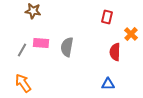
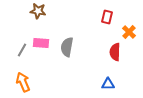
brown star: moved 5 px right
orange cross: moved 2 px left, 2 px up
orange arrow: moved 1 px up; rotated 12 degrees clockwise
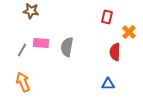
brown star: moved 7 px left
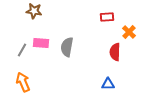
brown star: moved 3 px right
red rectangle: rotated 72 degrees clockwise
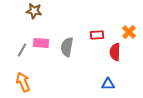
red rectangle: moved 10 px left, 18 px down
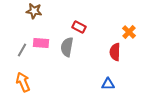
red rectangle: moved 18 px left, 8 px up; rotated 32 degrees clockwise
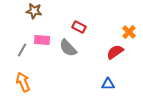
pink rectangle: moved 1 px right, 3 px up
gray semicircle: moved 1 px right, 1 px down; rotated 54 degrees counterclockwise
red semicircle: rotated 54 degrees clockwise
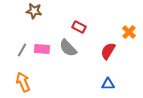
pink rectangle: moved 9 px down
red semicircle: moved 7 px left, 1 px up; rotated 24 degrees counterclockwise
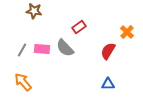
red rectangle: rotated 64 degrees counterclockwise
orange cross: moved 2 px left
gray semicircle: moved 3 px left
orange arrow: rotated 18 degrees counterclockwise
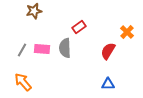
brown star: rotated 21 degrees counterclockwise
gray semicircle: rotated 42 degrees clockwise
